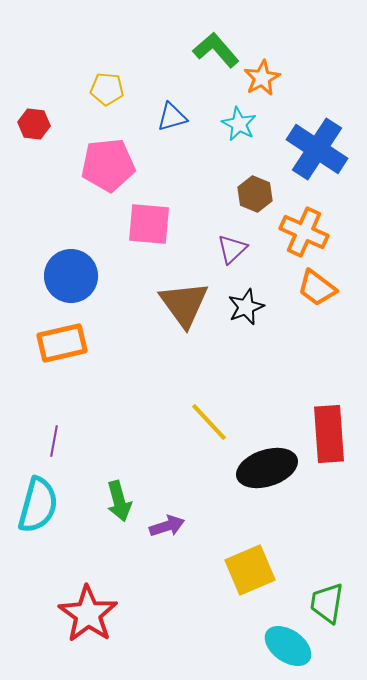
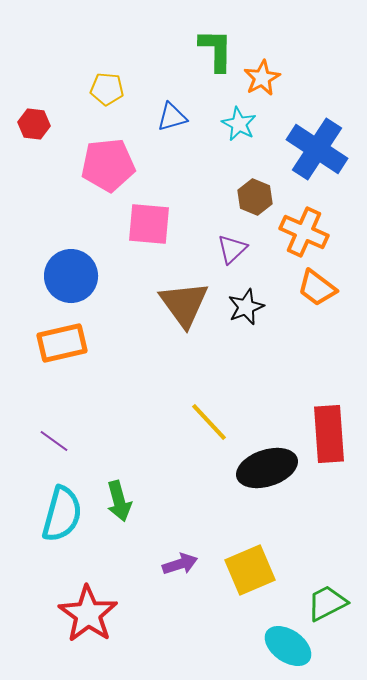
green L-shape: rotated 42 degrees clockwise
brown hexagon: moved 3 px down
purple line: rotated 64 degrees counterclockwise
cyan semicircle: moved 24 px right, 9 px down
purple arrow: moved 13 px right, 38 px down
green trapezoid: rotated 54 degrees clockwise
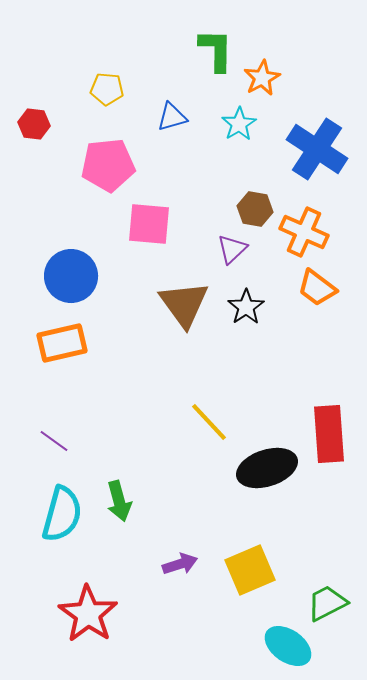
cyan star: rotated 12 degrees clockwise
brown hexagon: moved 12 px down; rotated 12 degrees counterclockwise
black star: rotated 12 degrees counterclockwise
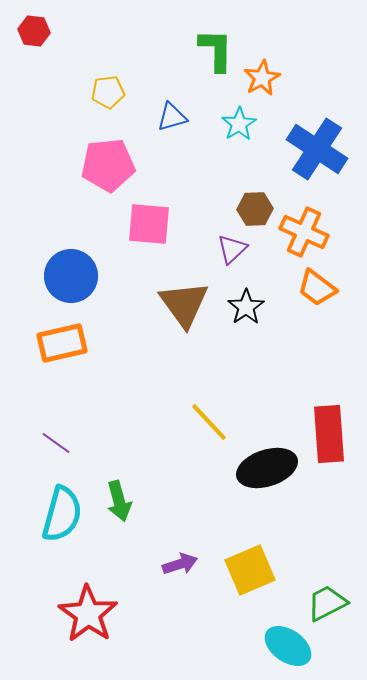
yellow pentagon: moved 1 px right, 3 px down; rotated 12 degrees counterclockwise
red hexagon: moved 93 px up
brown hexagon: rotated 12 degrees counterclockwise
purple line: moved 2 px right, 2 px down
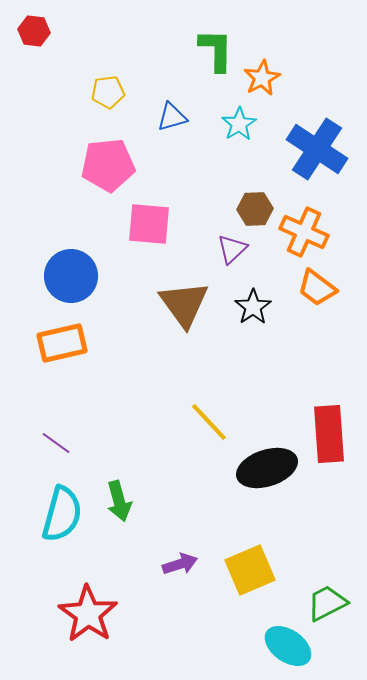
black star: moved 7 px right
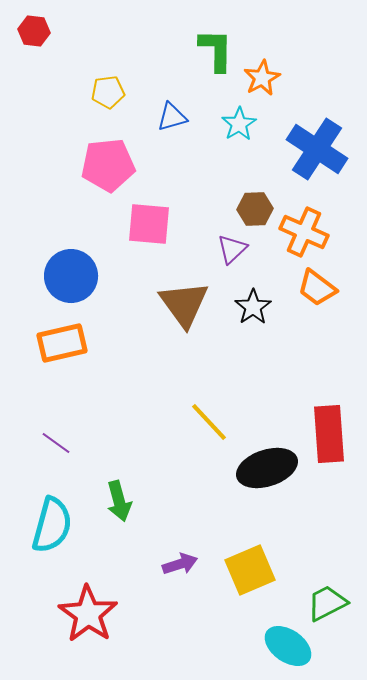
cyan semicircle: moved 10 px left, 11 px down
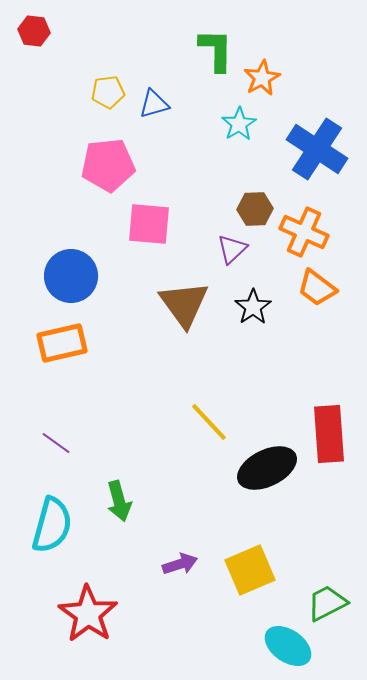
blue triangle: moved 18 px left, 13 px up
black ellipse: rotated 8 degrees counterclockwise
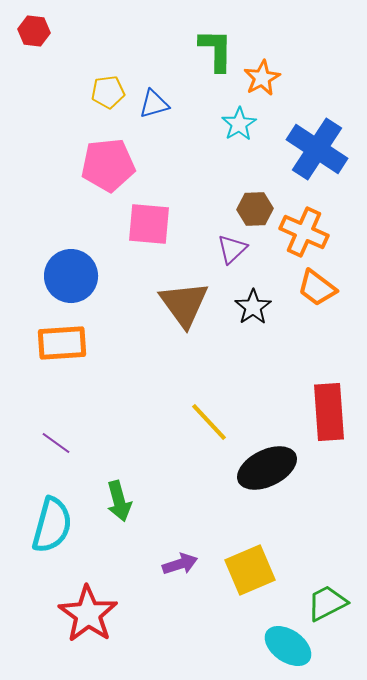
orange rectangle: rotated 9 degrees clockwise
red rectangle: moved 22 px up
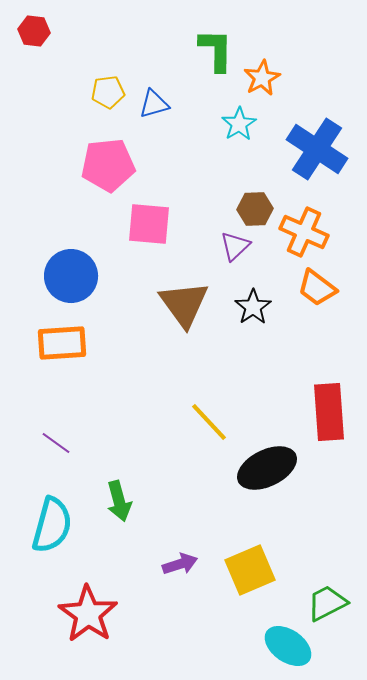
purple triangle: moved 3 px right, 3 px up
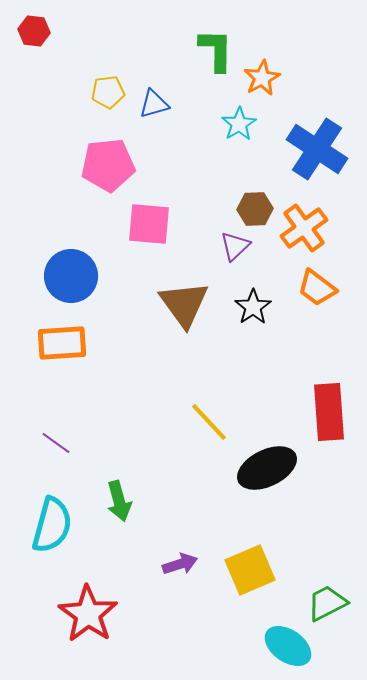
orange cross: moved 4 px up; rotated 30 degrees clockwise
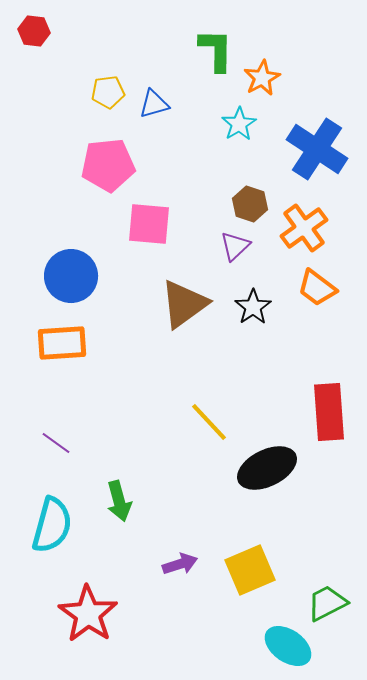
brown hexagon: moved 5 px left, 5 px up; rotated 20 degrees clockwise
brown triangle: rotated 30 degrees clockwise
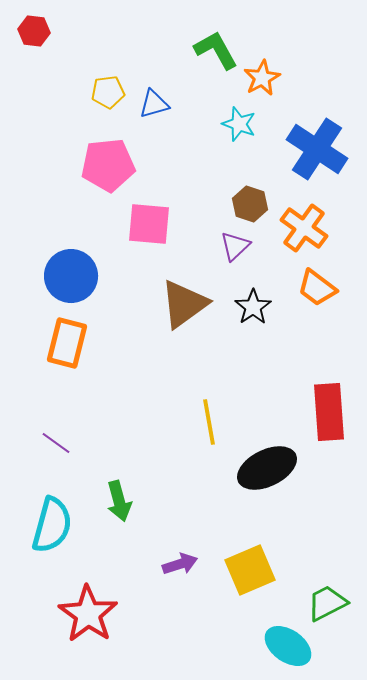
green L-shape: rotated 30 degrees counterclockwise
cyan star: rotated 20 degrees counterclockwise
orange cross: rotated 18 degrees counterclockwise
orange rectangle: moved 5 px right; rotated 72 degrees counterclockwise
yellow line: rotated 33 degrees clockwise
